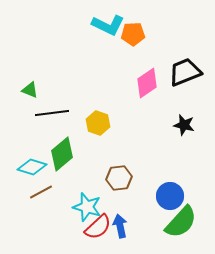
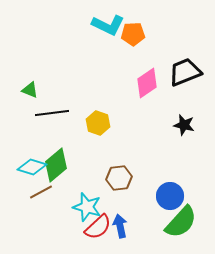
green diamond: moved 6 px left, 11 px down
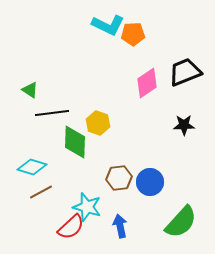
green triangle: rotated 12 degrees clockwise
black star: rotated 15 degrees counterclockwise
green diamond: moved 19 px right, 23 px up; rotated 48 degrees counterclockwise
blue circle: moved 20 px left, 14 px up
red semicircle: moved 27 px left
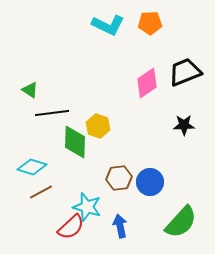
orange pentagon: moved 17 px right, 11 px up
yellow hexagon: moved 3 px down
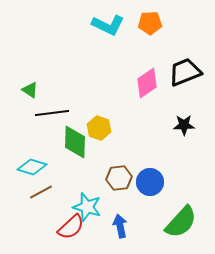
yellow hexagon: moved 1 px right, 2 px down
